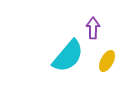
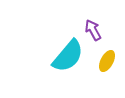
purple arrow: moved 2 px down; rotated 30 degrees counterclockwise
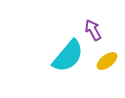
yellow ellipse: rotated 25 degrees clockwise
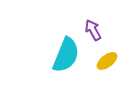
cyan semicircle: moved 2 px left, 1 px up; rotated 18 degrees counterclockwise
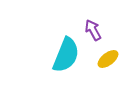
yellow ellipse: moved 1 px right, 2 px up
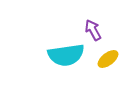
cyan semicircle: rotated 60 degrees clockwise
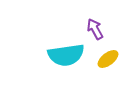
purple arrow: moved 2 px right, 1 px up
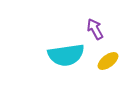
yellow ellipse: moved 2 px down
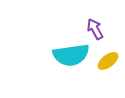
cyan semicircle: moved 5 px right
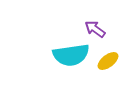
purple arrow: rotated 25 degrees counterclockwise
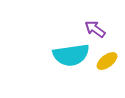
yellow ellipse: moved 1 px left
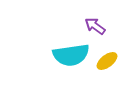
purple arrow: moved 3 px up
